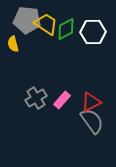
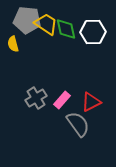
green diamond: rotated 75 degrees counterclockwise
gray semicircle: moved 14 px left, 3 px down
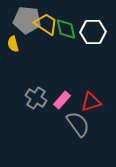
gray cross: rotated 25 degrees counterclockwise
red triangle: rotated 10 degrees clockwise
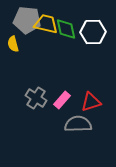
yellow trapezoid: rotated 20 degrees counterclockwise
gray semicircle: rotated 56 degrees counterclockwise
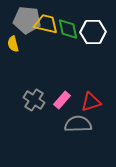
green diamond: moved 2 px right
gray cross: moved 2 px left, 2 px down
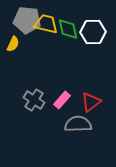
yellow semicircle: rotated 140 degrees counterclockwise
red triangle: rotated 20 degrees counterclockwise
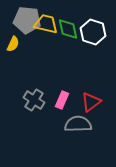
white hexagon: rotated 20 degrees clockwise
pink rectangle: rotated 18 degrees counterclockwise
